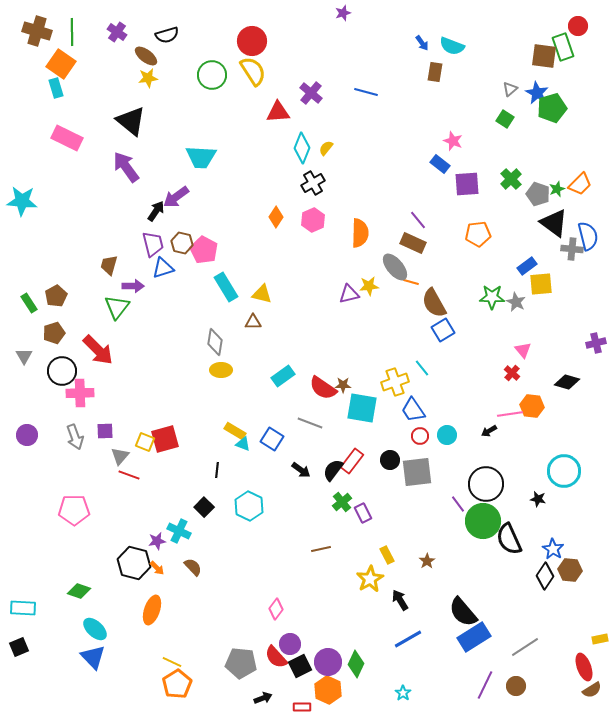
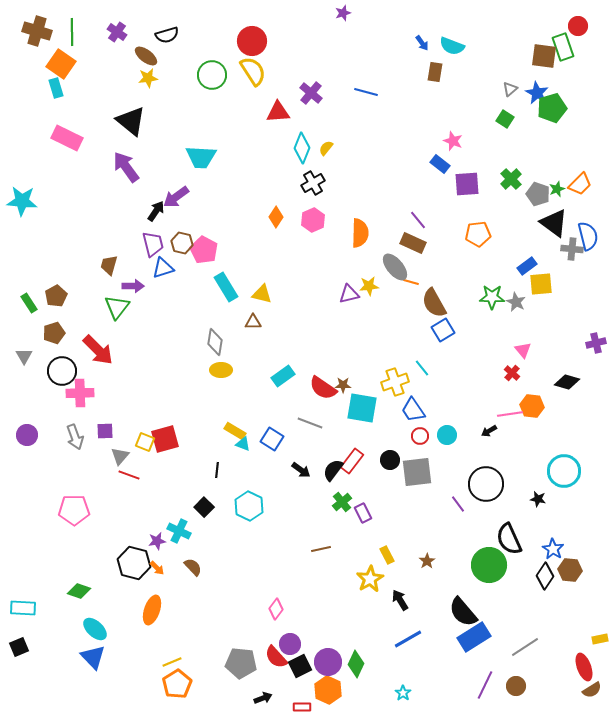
green circle at (483, 521): moved 6 px right, 44 px down
yellow line at (172, 662): rotated 48 degrees counterclockwise
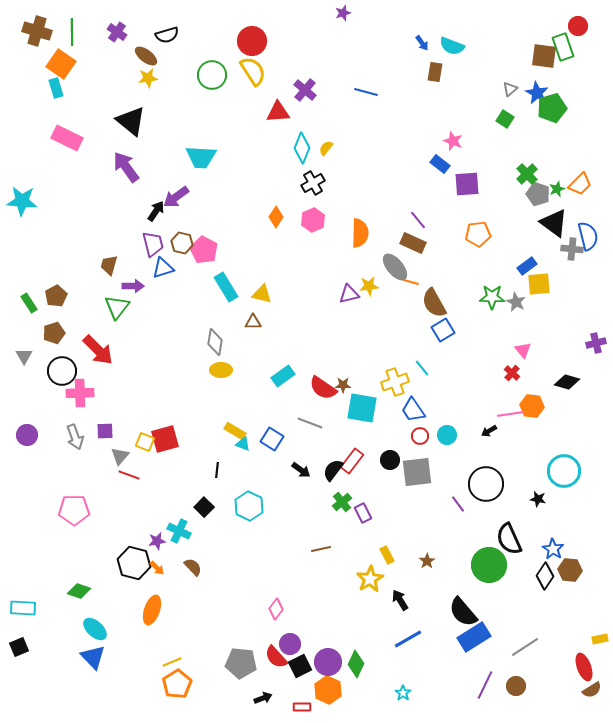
purple cross at (311, 93): moved 6 px left, 3 px up
green cross at (511, 179): moved 16 px right, 5 px up
yellow square at (541, 284): moved 2 px left
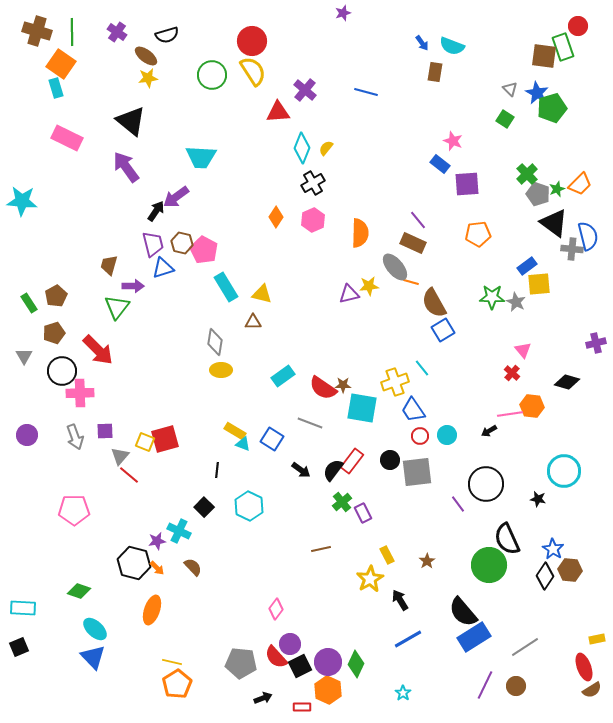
gray triangle at (510, 89): rotated 35 degrees counterclockwise
red line at (129, 475): rotated 20 degrees clockwise
black semicircle at (509, 539): moved 2 px left
yellow rectangle at (600, 639): moved 3 px left
yellow line at (172, 662): rotated 36 degrees clockwise
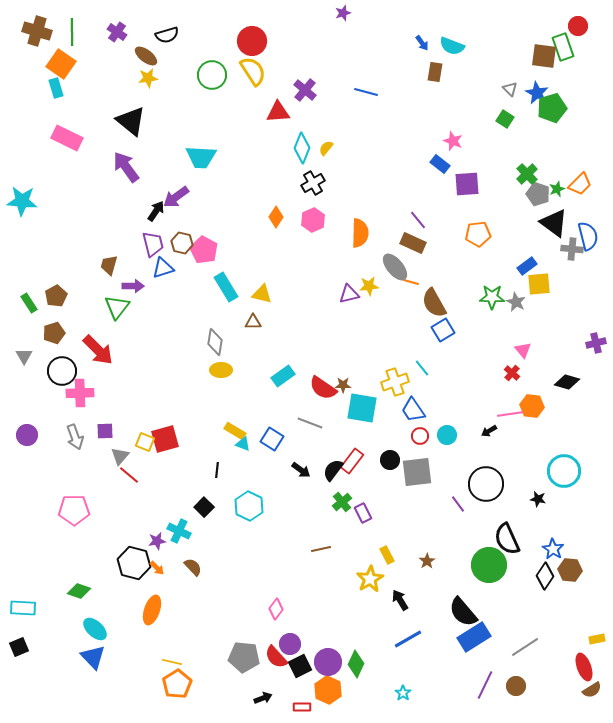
gray pentagon at (241, 663): moved 3 px right, 6 px up
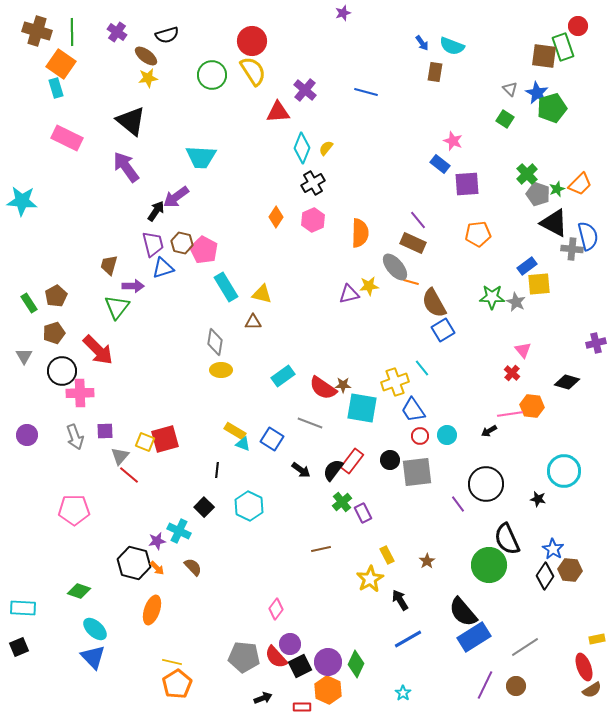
black triangle at (554, 223): rotated 8 degrees counterclockwise
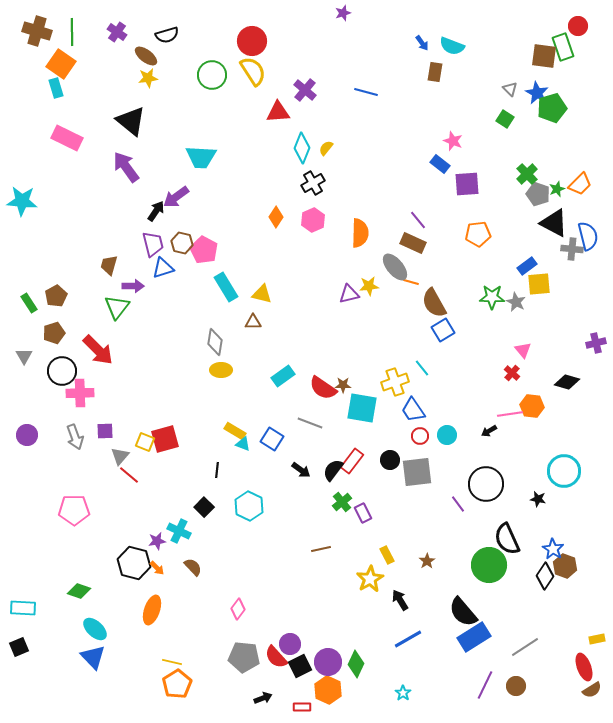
brown hexagon at (570, 570): moved 5 px left, 4 px up; rotated 15 degrees clockwise
pink diamond at (276, 609): moved 38 px left
